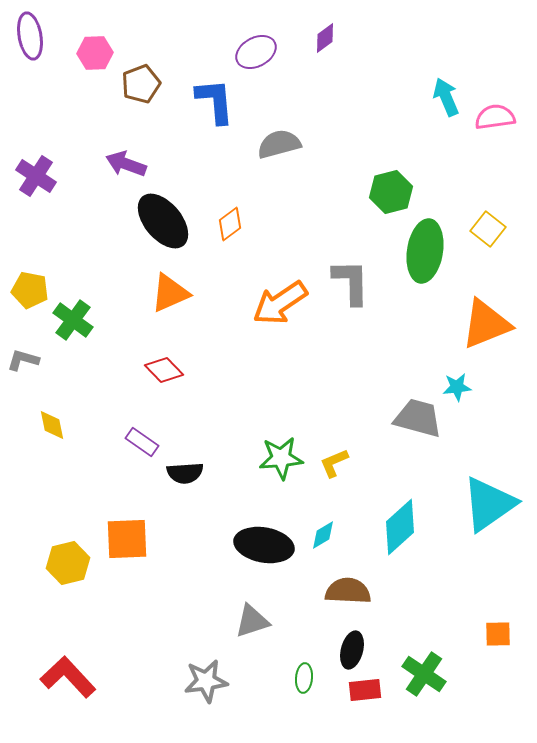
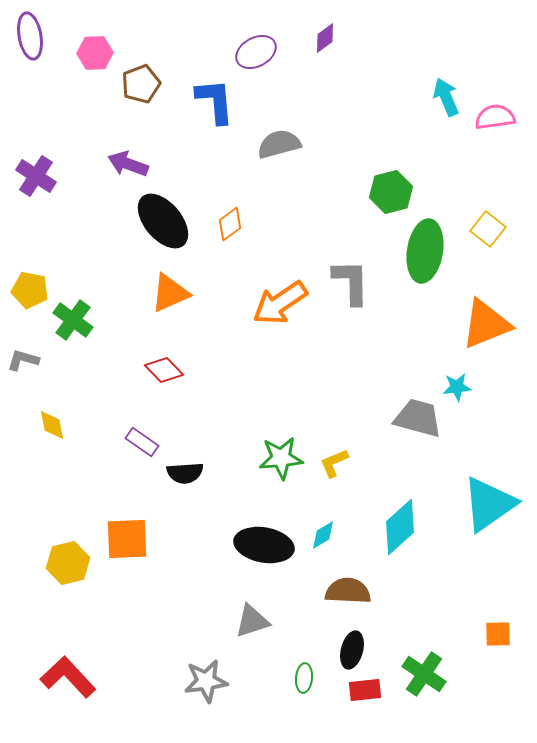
purple arrow at (126, 164): moved 2 px right
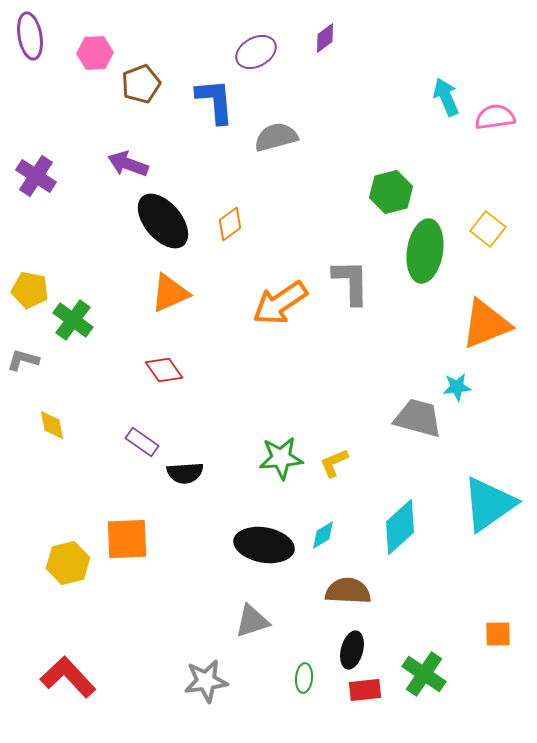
gray semicircle at (279, 144): moved 3 px left, 7 px up
red diamond at (164, 370): rotated 9 degrees clockwise
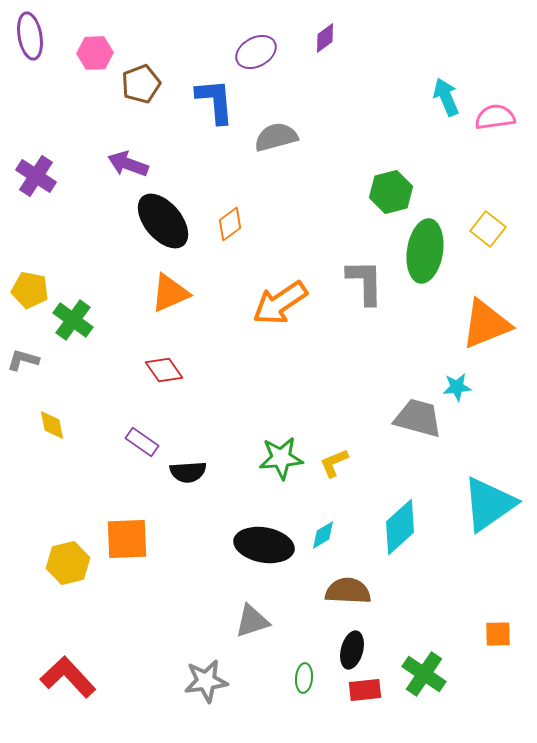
gray L-shape at (351, 282): moved 14 px right
black semicircle at (185, 473): moved 3 px right, 1 px up
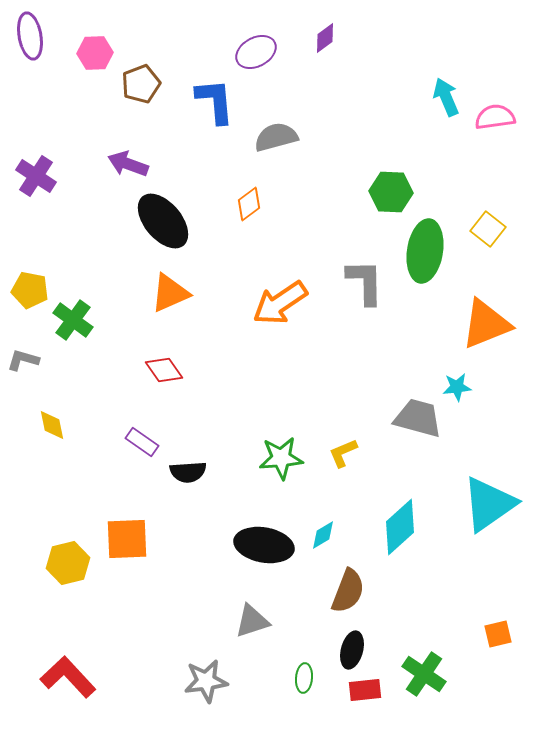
green hexagon at (391, 192): rotated 18 degrees clockwise
orange diamond at (230, 224): moved 19 px right, 20 px up
yellow L-shape at (334, 463): moved 9 px right, 10 px up
brown semicircle at (348, 591): rotated 108 degrees clockwise
orange square at (498, 634): rotated 12 degrees counterclockwise
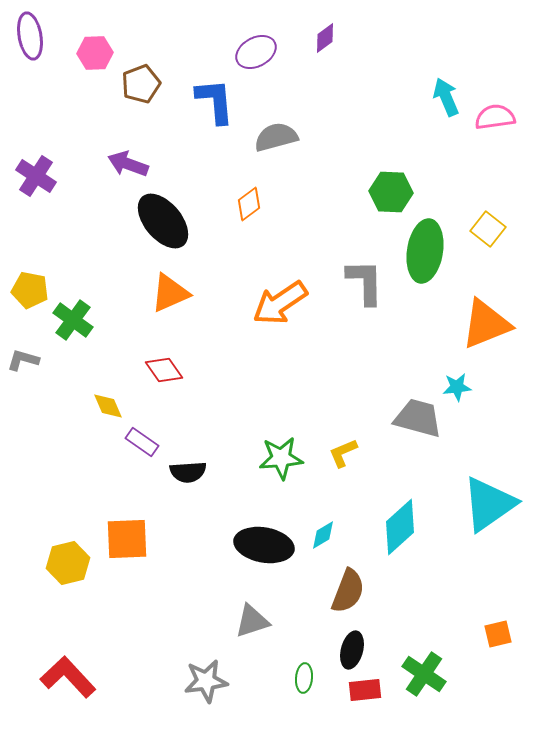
yellow diamond at (52, 425): moved 56 px right, 19 px up; rotated 12 degrees counterclockwise
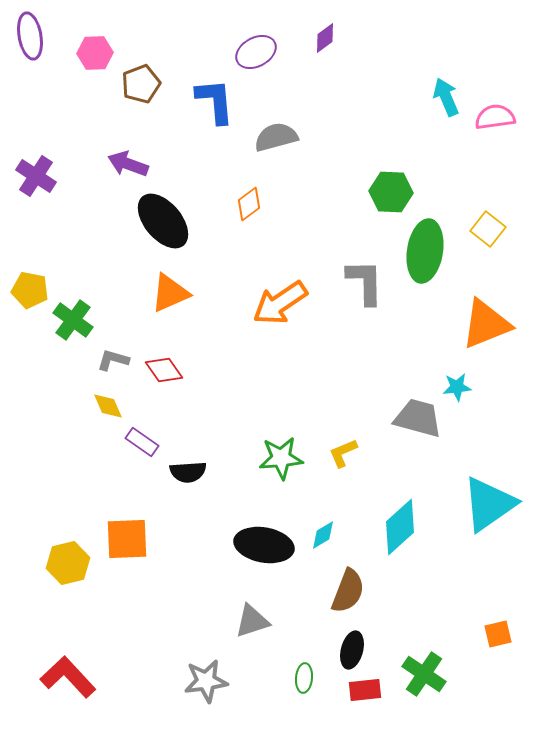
gray L-shape at (23, 360): moved 90 px right
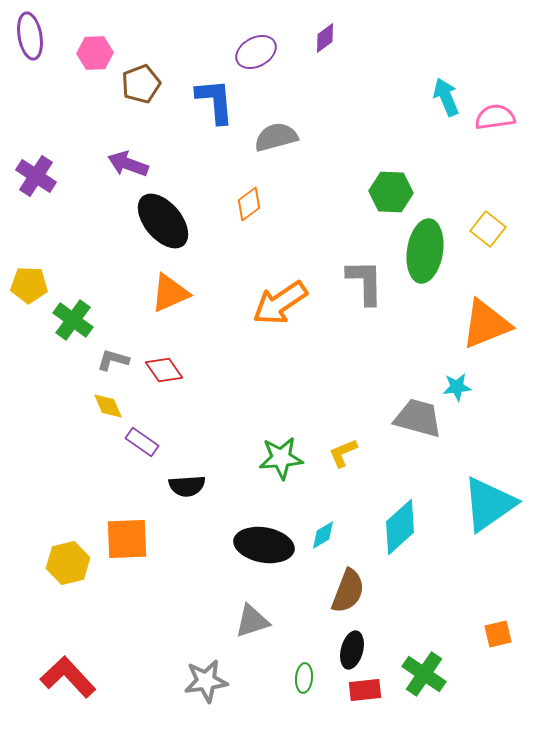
yellow pentagon at (30, 290): moved 1 px left, 5 px up; rotated 9 degrees counterclockwise
black semicircle at (188, 472): moved 1 px left, 14 px down
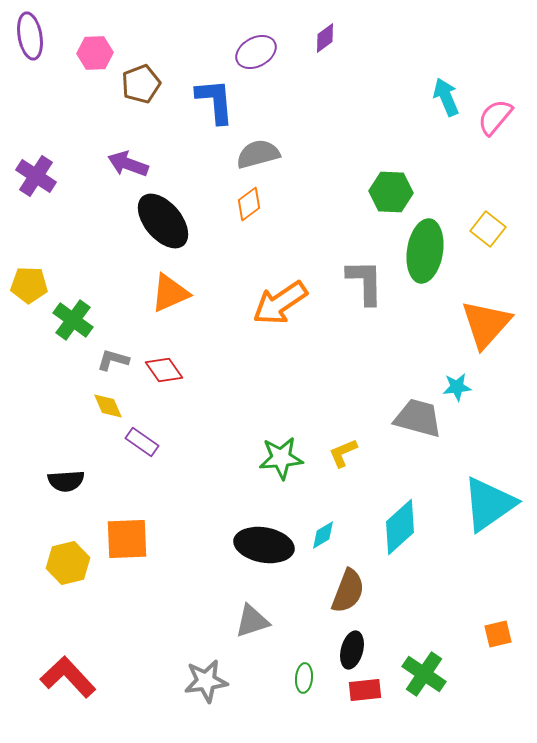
pink semicircle at (495, 117): rotated 42 degrees counterclockwise
gray semicircle at (276, 137): moved 18 px left, 17 px down
orange triangle at (486, 324): rotated 26 degrees counterclockwise
black semicircle at (187, 486): moved 121 px left, 5 px up
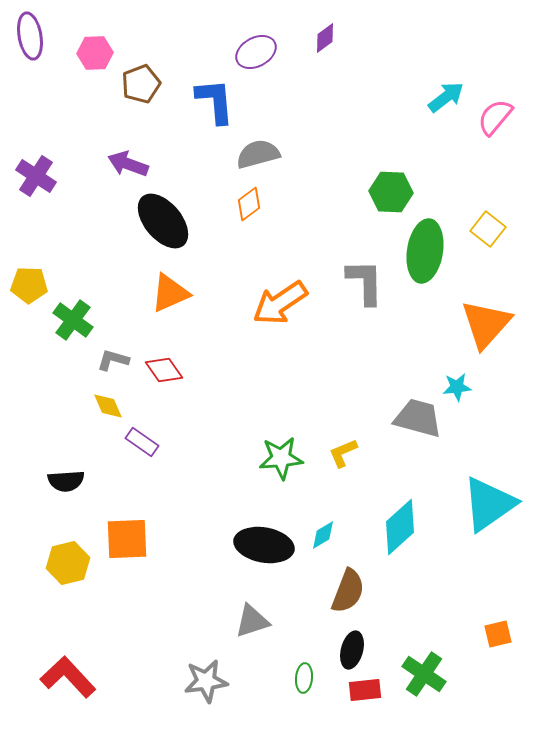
cyan arrow at (446, 97): rotated 75 degrees clockwise
